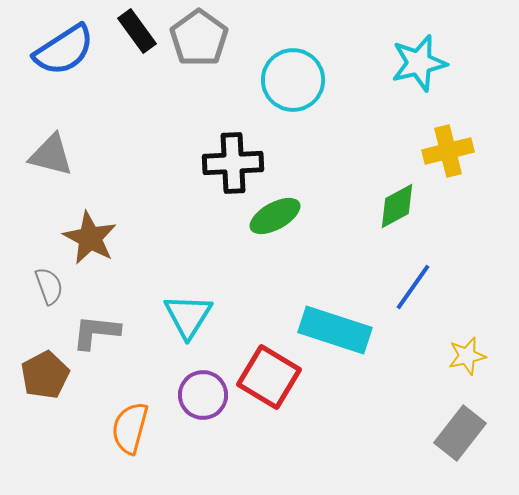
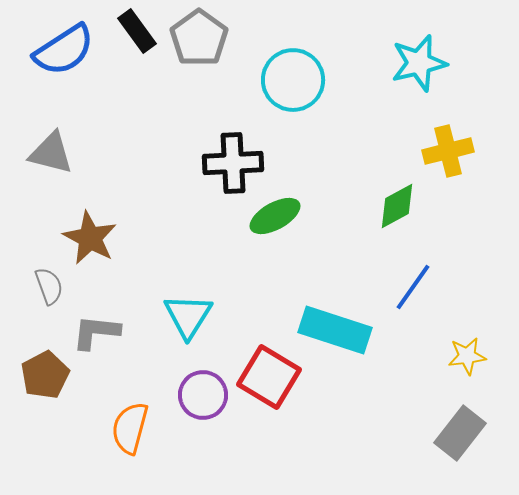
gray triangle: moved 2 px up
yellow star: rotated 6 degrees clockwise
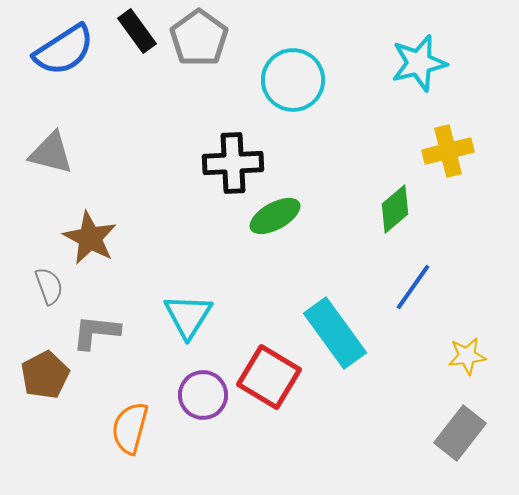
green diamond: moved 2 px left, 3 px down; rotated 12 degrees counterclockwise
cyan rectangle: moved 3 px down; rotated 36 degrees clockwise
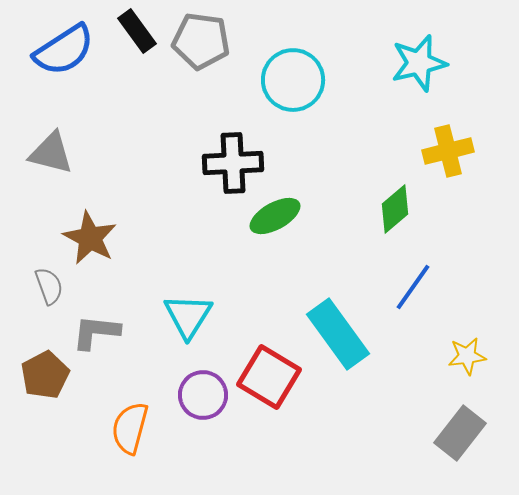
gray pentagon: moved 2 px right, 3 px down; rotated 28 degrees counterclockwise
cyan rectangle: moved 3 px right, 1 px down
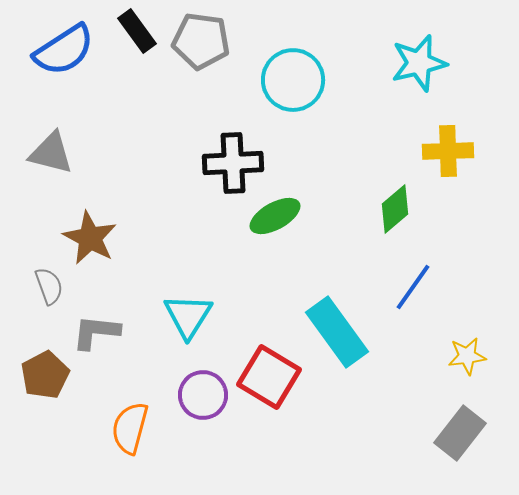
yellow cross: rotated 12 degrees clockwise
cyan rectangle: moved 1 px left, 2 px up
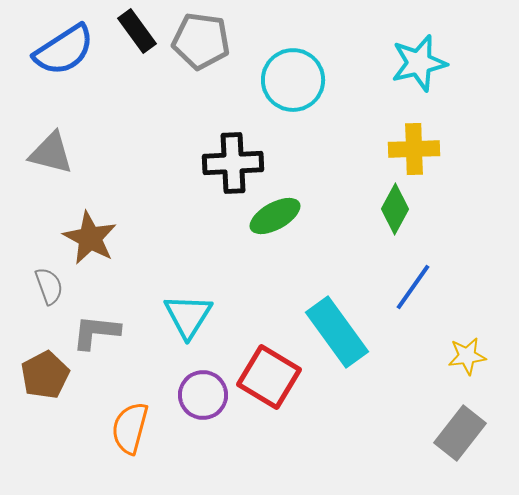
yellow cross: moved 34 px left, 2 px up
green diamond: rotated 21 degrees counterclockwise
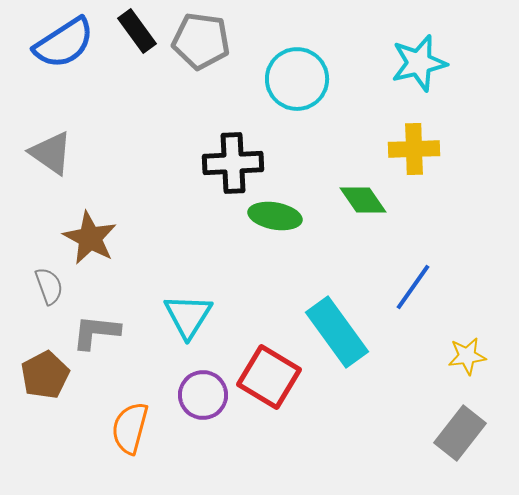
blue semicircle: moved 7 px up
cyan circle: moved 4 px right, 1 px up
gray triangle: rotated 21 degrees clockwise
green diamond: moved 32 px left, 9 px up; rotated 63 degrees counterclockwise
green ellipse: rotated 39 degrees clockwise
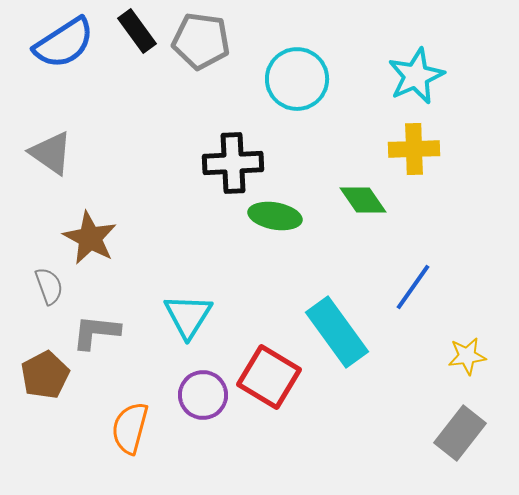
cyan star: moved 3 px left, 13 px down; rotated 10 degrees counterclockwise
